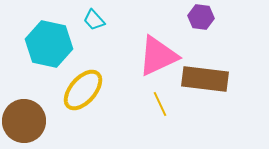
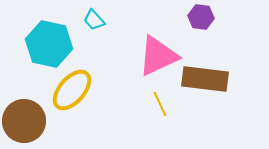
yellow ellipse: moved 11 px left
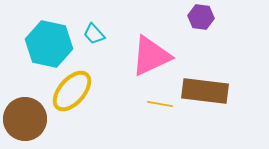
cyan trapezoid: moved 14 px down
pink triangle: moved 7 px left
brown rectangle: moved 12 px down
yellow ellipse: moved 1 px down
yellow line: rotated 55 degrees counterclockwise
brown circle: moved 1 px right, 2 px up
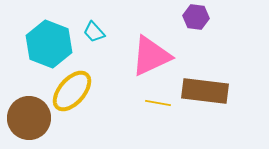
purple hexagon: moved 5 px left
cyan trapezoid: moved 2 px up
cyan hexagon: rotated 9 degrees clockwise
yellow line: moved 2 px left, 1 px up
brown circle: moved 4 px right, 1 px up
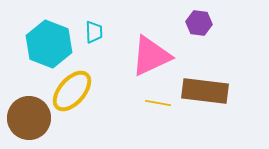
purple hexagon: moved 3 px right, 6 px down
cyan trapezoid: rotated 140 degrees counterclockwise
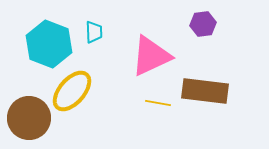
purple hexagon: moved 4 px right, 1 px down; rotated 15 degrees counterclockwise
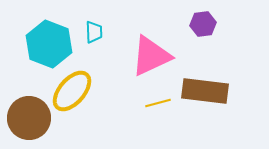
yellow line: rotated 25 degrees counterclockwise
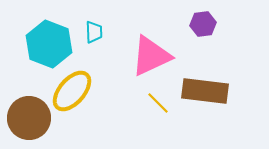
yellow line: rotated 60 degrees clockwise
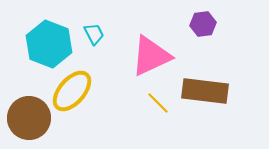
cyan trapezoid: moved 2 px down; rotated 25 degrees counterclockwise
